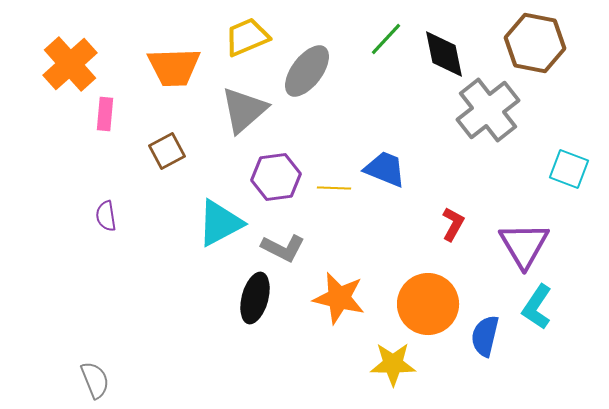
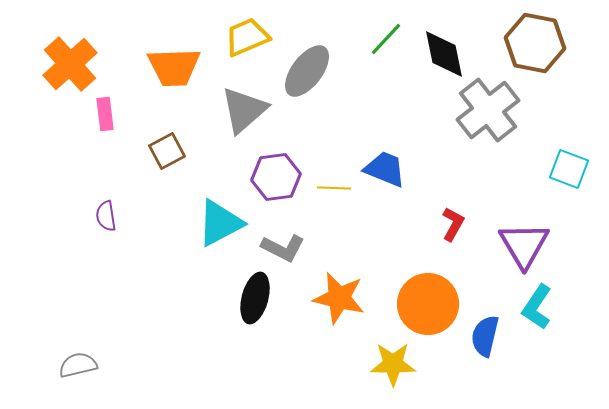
pink rectangle: rotated 12 degrees counterclockwise
gray semicircle: moved 17 px left, 15 px up; rotated 81 degrees counterclockwise
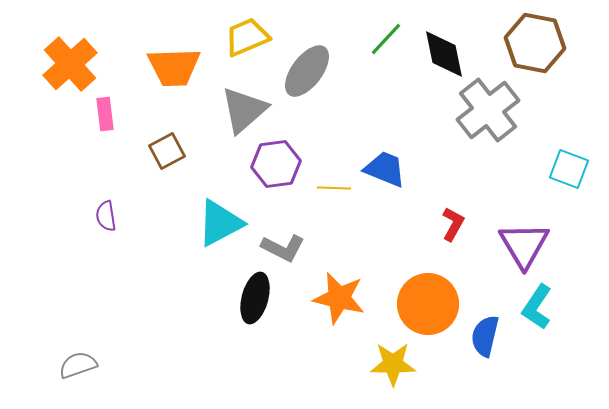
purple hexagon: moved 13 px up
gray semicircle: rotated 6 degrees counterclockwise
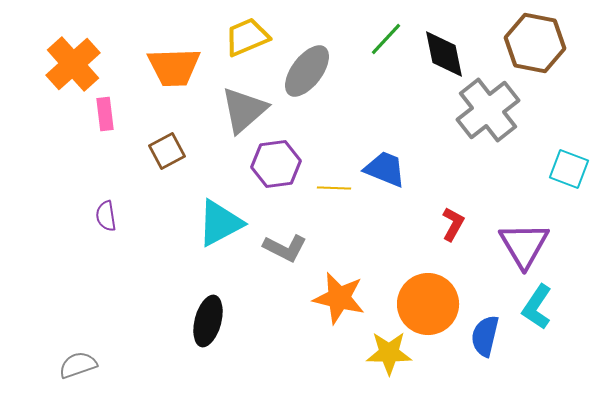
orange cross: moved 3 px right
gray L-shape: moved 2 px right
black ellipse: moved 47 px left, 23 px down
yellow star: moved 4 px left, 11 px up
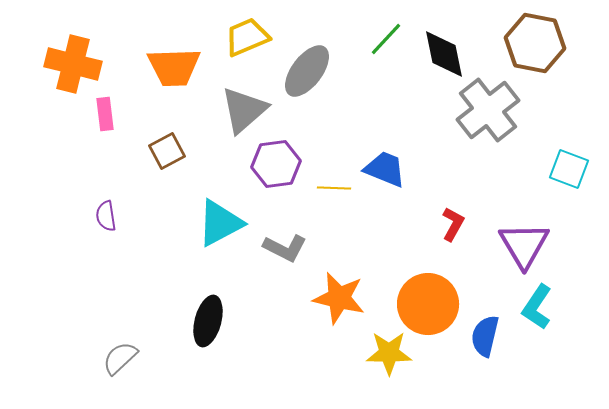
orange cross: rotated 34 degrees counterclockwise
gray semicircle: moved 42 px right, 7 px up; rotated 24 degrees counterclockwise
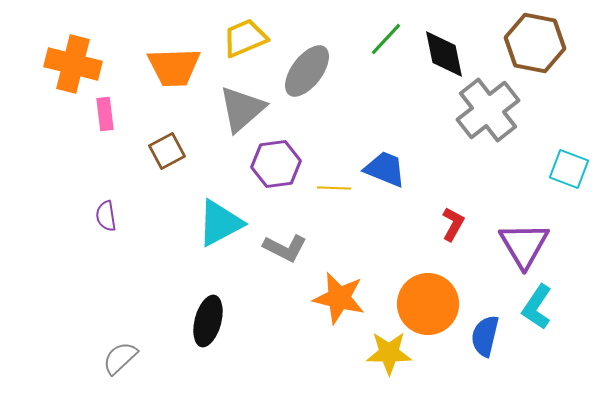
yellow trapezoid: moved 2 px left, 1 px down
gray triangle: moved 2 px left, 1 px up
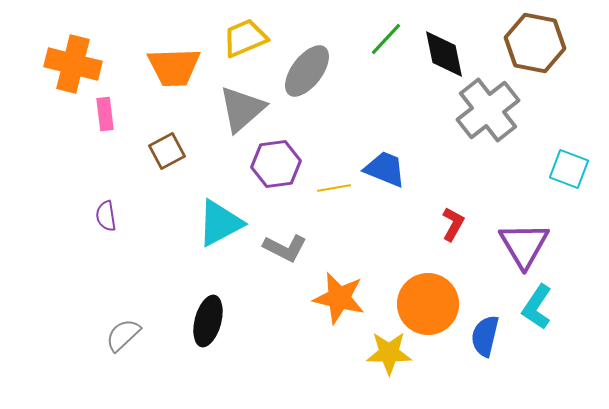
yellow line: rotated 12 degrees counterclockwise
gray semicircle: moved 3 px right, 23 px up
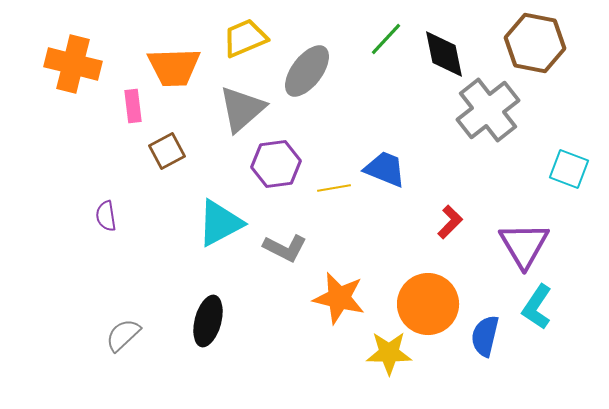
pink rectangle: moved 28 px right, 8 px up
red L-shape: moved 3 px left, 2 px up; rotated 16 degrees clockwise
